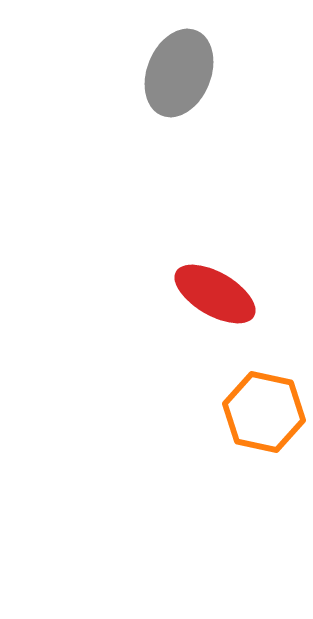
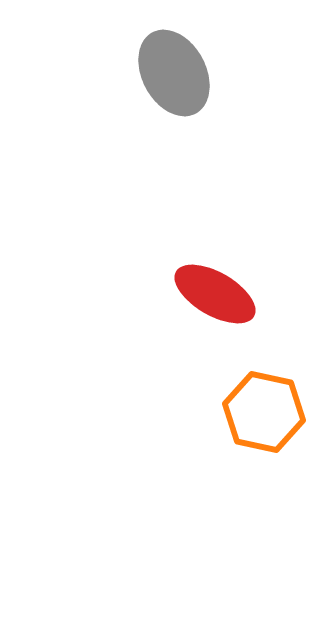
gray ellipse: moved 5 px left; rotated 50 degrees counterclockwise
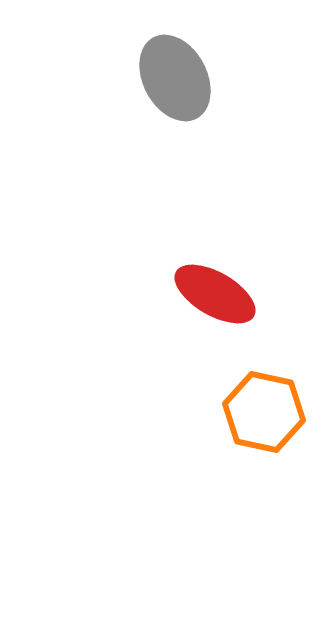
gray ellipse: moved 1 px right, 5 px down
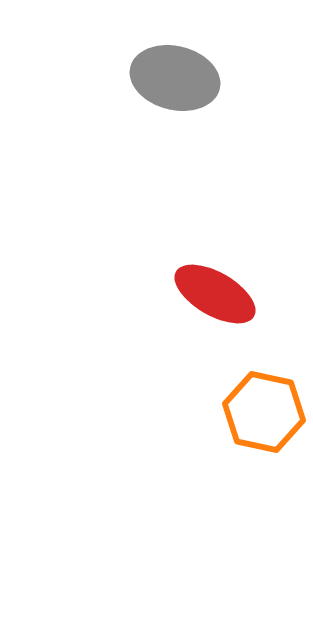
gray ellipse: rotated 48 degrees counterclockwise
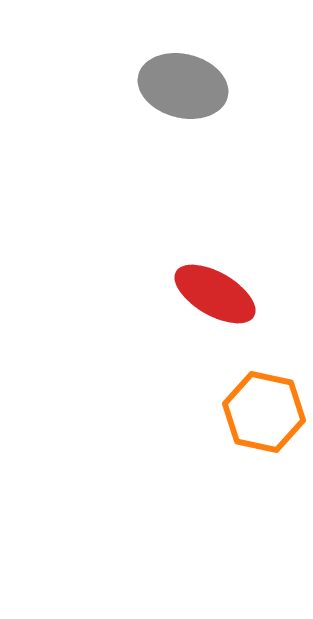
gray ellipse: moved 8 px right, 8 px down
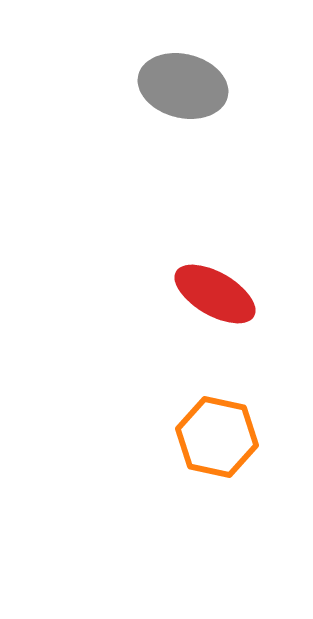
orange hexagon: moved 47 px left, 25 px down
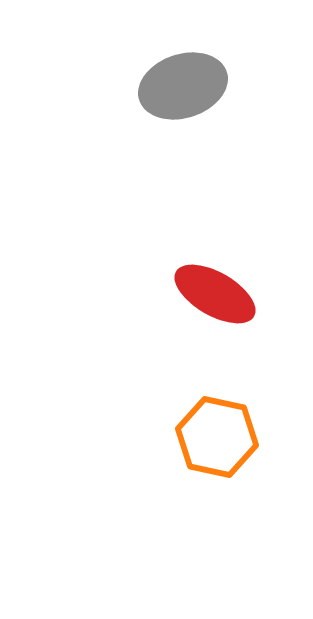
gray ellipse: rotated 32 degrees counterclockwise
